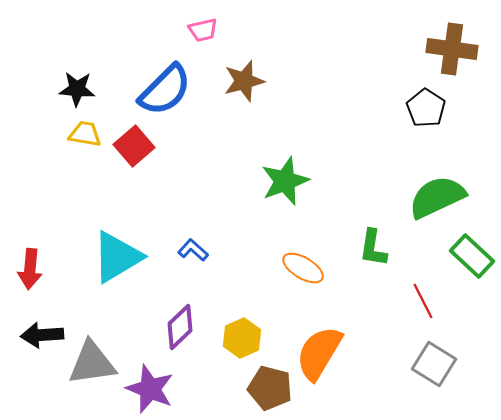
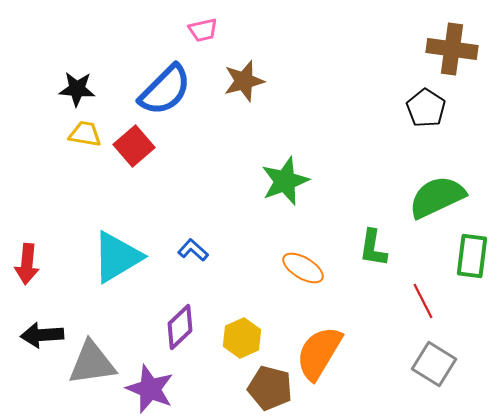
green rectangle: rotated 54 degrees clockwise
red arrow: moved 3 px left, 5 px up
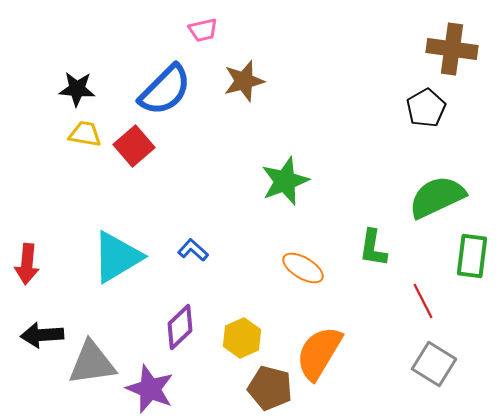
black pentagon: rotated 9 degrees clockwise
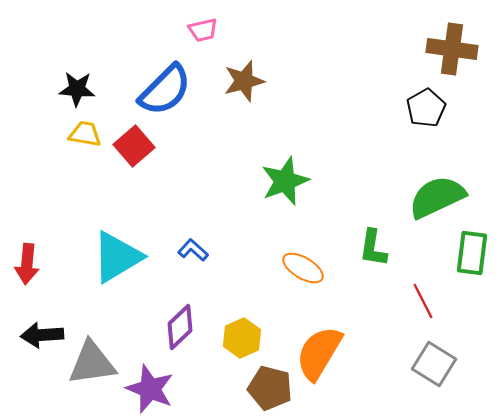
green rectangle: moved 3 px up
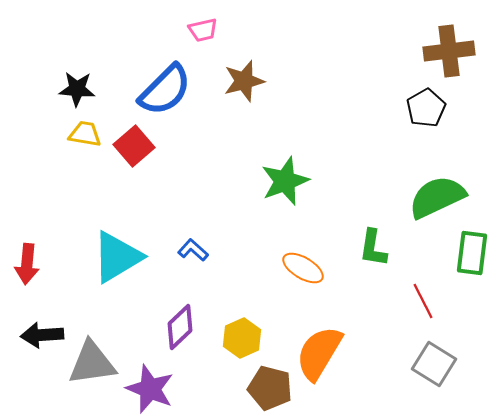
brown cross: moved 3 px left, 2 px down; rotated 15 degrees counterclockwise
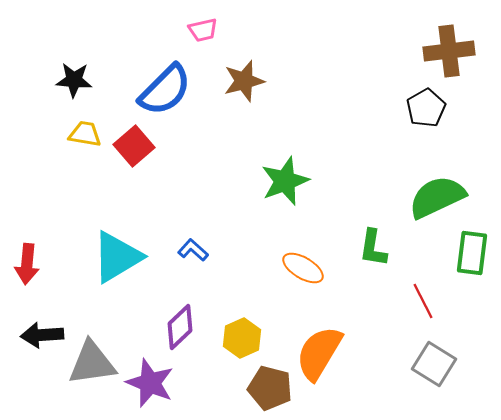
black star: moved 3 px left, 9 px up
purple star: moved 6 px up
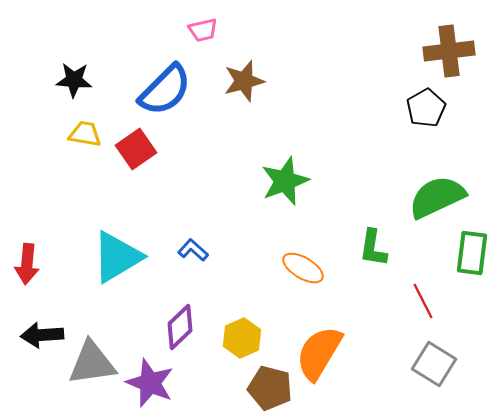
red square: moved 2 px right, 3 px down; rotated 6 degrees clockwise
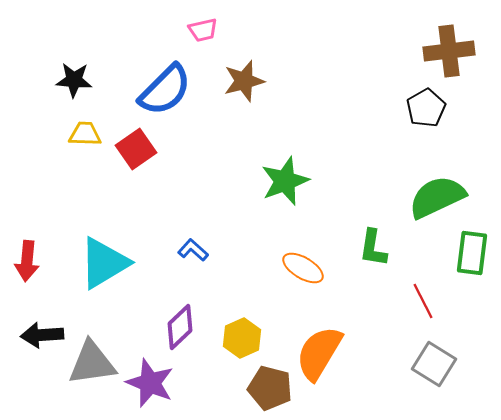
yellow trapezoid: rotated 8 degrees counterclockwise
cyan triangle: moved 13 px left, 6 px down
red arrow: moved 3 px up
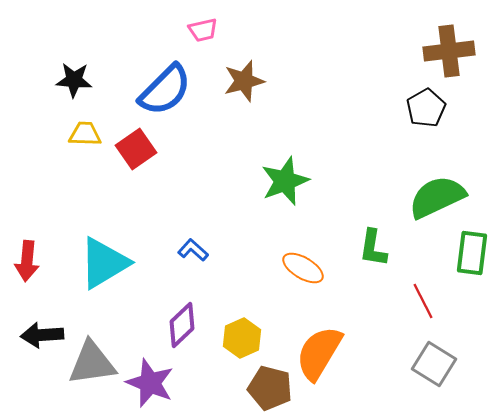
purple diamond: moved 2 px right, 2 px up
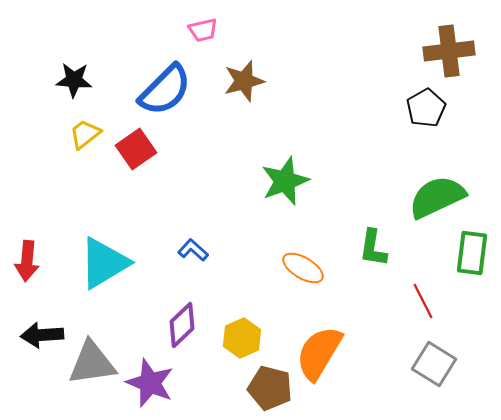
yellow trapezoid: rotated 40 degrees counterclockwise
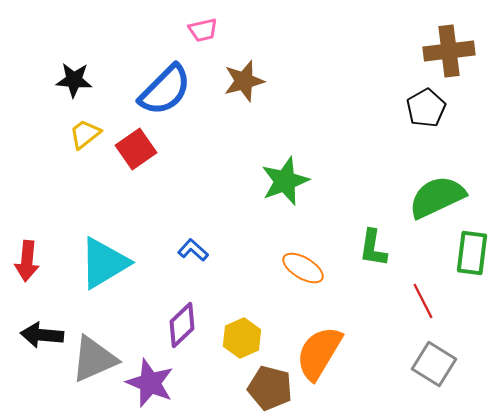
black arrow: rotated 9 degrees clockwise
gray triangle: moved 2 px right, 4 px up; rotated 16 degrees counterclockwise
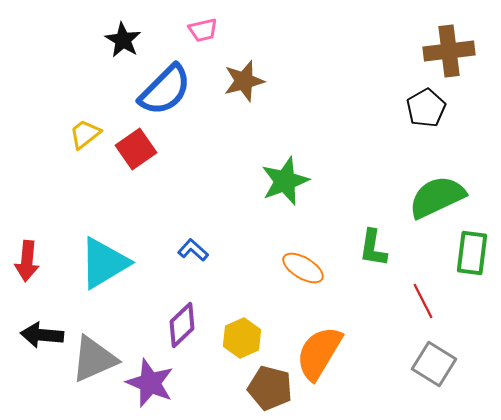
black star: moved 49 px right, 40 px up; rotated 27 degrees clockwise
